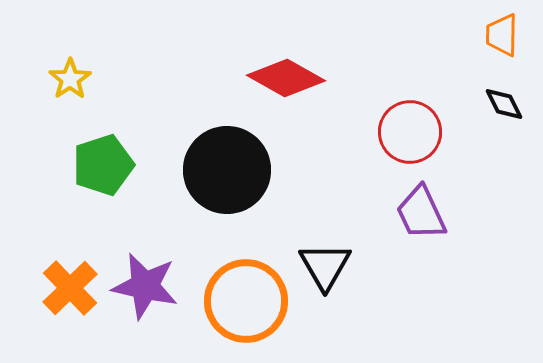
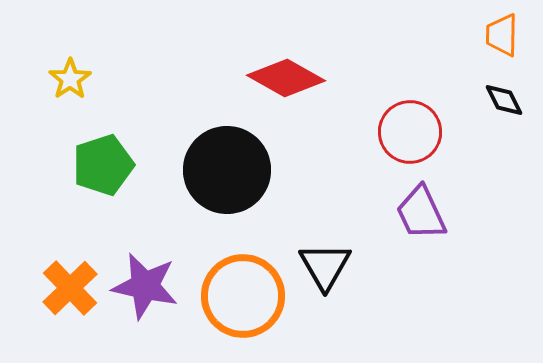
black diamond: moved 4 px up
orange circle: moved 3 px left, 5 px up
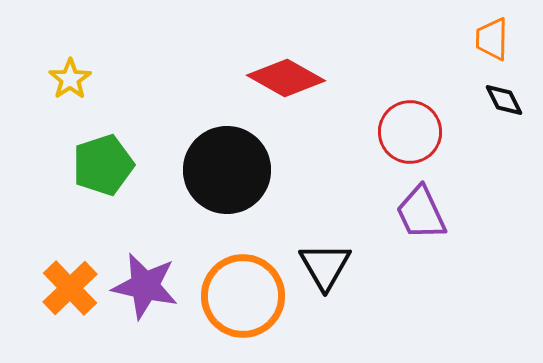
orange trapezoid: moved 10 px left, 4 px down
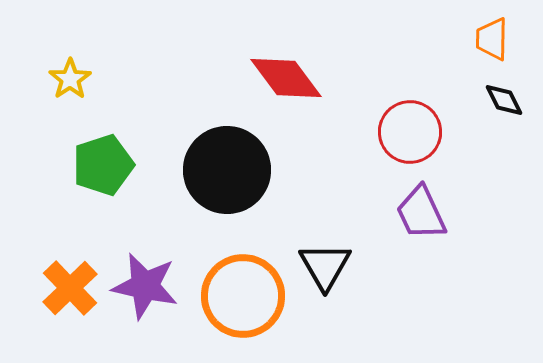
red diamond: rotated 24 degrees clockwise
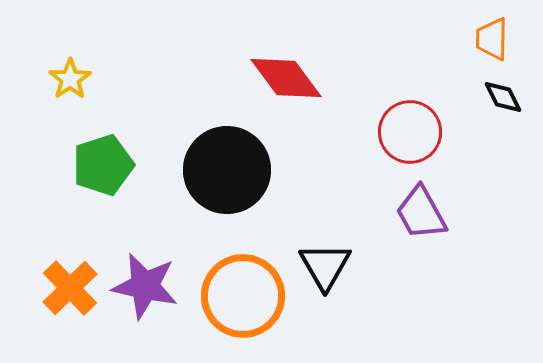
black diamond: moved 1 px left, 3 px up
purple trapezoid: rotated 4 degrees counterclockwise
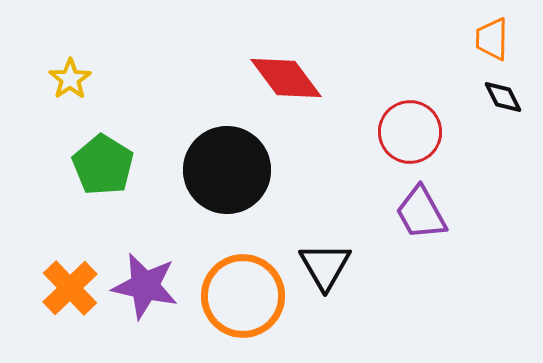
green pentagon: rotated 22 degrees counterclockwise
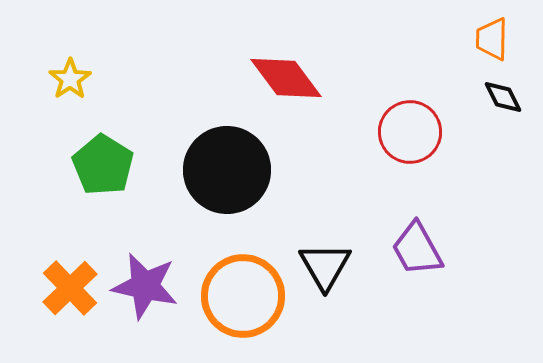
purple trapezoid: moved 4 px left, 36 px down
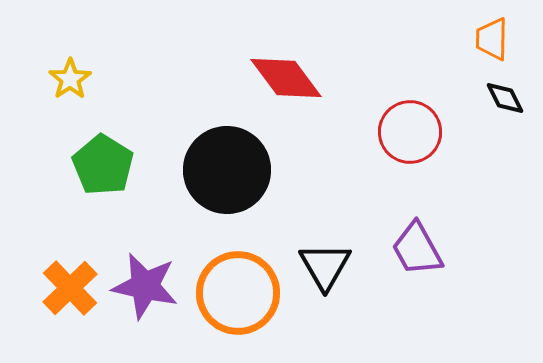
black diamond: moved 2 px right, 1 px down
orange circle: moved 5 px left, 3 px up
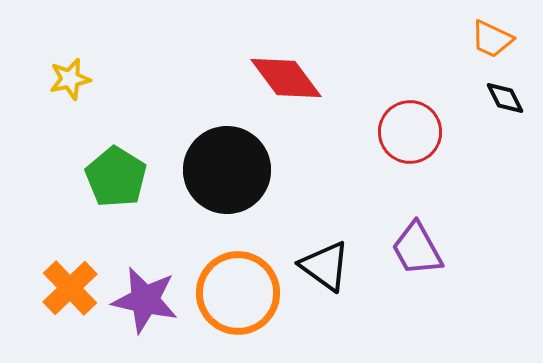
orange trapezoid: rotated 66 degrees counterclockwise
yellow star: rotated 21 degrees clockwise
green pentagon: moved 13 px right, 12 px down
black triangle: rotated 24 degrees counterclockwise
purple star: moved 14 px down
